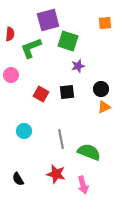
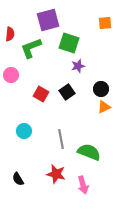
green square: moved 1 px right, 2 px down
black square: rotated 28 degrees counterclockwise
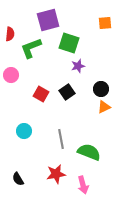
red star: rotated 24 degrees counterclockwise
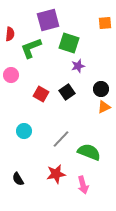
gray line: rotated 54 degrees clockwise
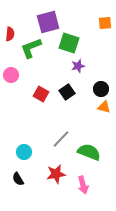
purple square: moved 2 px down
orange triangle: rotated 40 degrees clockwise
cyan circle: moved 21 px down
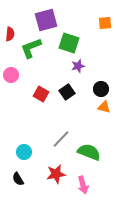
purple square: moved 2 px left, 2 px up
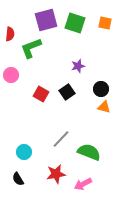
orange square: rotated 16 degrees clockwise
green square: moved 6 px right, 20 px up
pink arrow: moved 1 px up; rotated 78 degrees clockwise
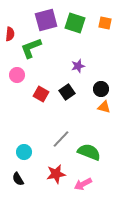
pink circle: moved 6 px right
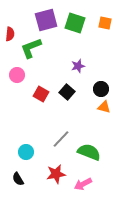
black square: rotated 14 degrees counterclockwise
cyan circle: moved 2 px right
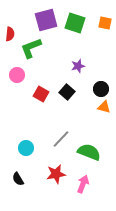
cyan circle: moved 4 px up
pink arrow: rotated 138 degrees clockwise
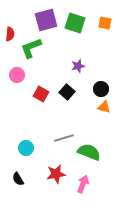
gray line: moved 3 px right, 1 px up; rotated 30 degrees clockwise
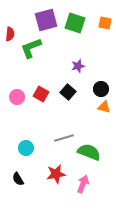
pink circle: moved 22 px down
black square: moved 1 px right
